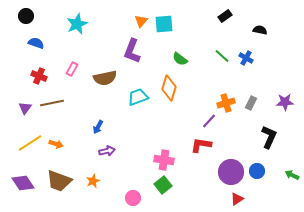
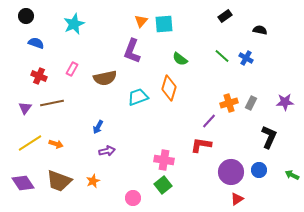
cyan star: moved 3 px left
orange cross: moved 3 px right
blue circle: moved 2 px right, 1 px up
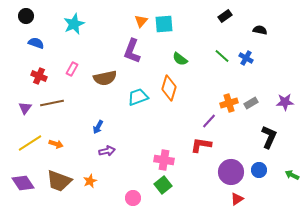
gray rectangle: rotated 32 degrees clockwise
orange star: moved 3 px left
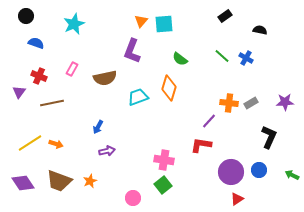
orange cross: rotated 24 degrees clockwise
purple triangle: moved 6 px left, 16 px up
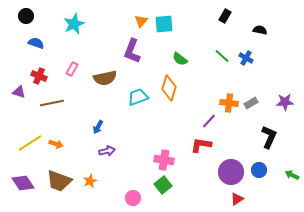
black rectangle: rotated 24 degrees counterclockwise
purple triangle: rotated 48 degrees counterclockwise
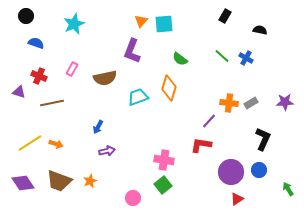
black L-shape: moved 6 px left, 2 px down
green arrow: moved 4 px left, 14 px down; rotated 32 degrees clockwise
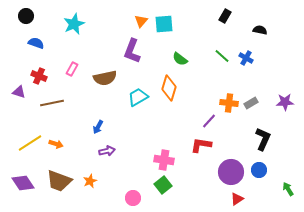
cyan trapezoid: rotated 10 degrees counterclockwise
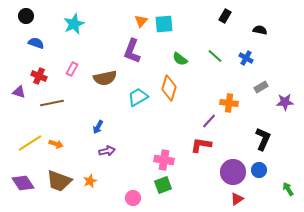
green line: moved 7 px left
gray rectangle: moved 10 px right, 16 px up
purple circle: moved 2 px right
green square: rotated 18 degrees clockwise
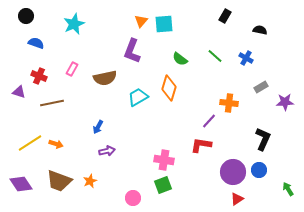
purple diamond: moved 2 px left, 1 px down
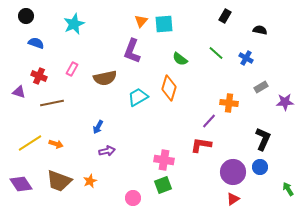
green line: moved 1 px right, 3 px up
blue circle: moved 1 px right, 3 px up
red triangle: moved 4 px left
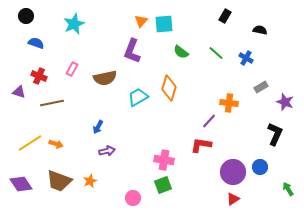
green semicircle: moved 1 px right, 7 px up
purple star: rotated 24 degrees clockwise
black L-shape: moved 12 px right, 5 px up
